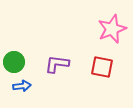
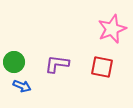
blue arrow: rotated 30 degrees clockwise
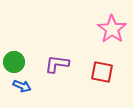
pink star: rotated 16 degrees counterclockwise
red square: moved 5 px down
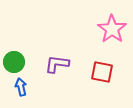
blue arrow: moved 1 px left, 1 px down; rotated 126 degrees counterclockwise
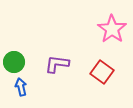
red square: rotated 25 degrees clockwise
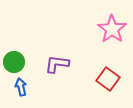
red square: moved 6 px right, 7 px down
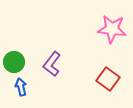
pink star: rotated 28 degrees counterclockwise
purple L-shape: moved 5 px left; rotated 60 degrees counterclockwise
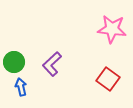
purple L-shape: rotated 10 degrees clockwise
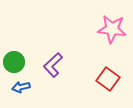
purple L-shape: moved 1 px right, 1 px down
blue arrow: rotated 90 degrees counterclockwise
